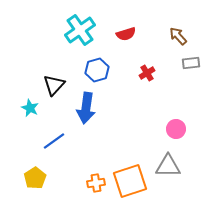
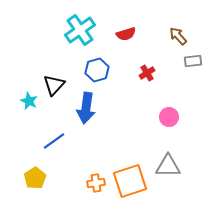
gray rectangle: moved 2 px right, 2 px up
cyan star: moved 1 px left, 7 px up
pink circle: moved 7 px left, 12 px up
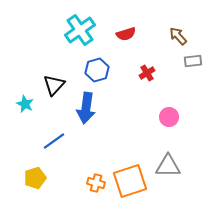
cyan star: moved 4 px left, 3 px down
yellow pentagon: rotated 15 degrees clockwise
orange cross: rotated 24 degrees clockwise
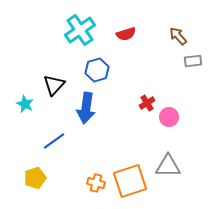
red cross: moved 30 px down
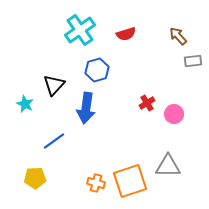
pink circle: moved 5 px right, 3 px up
yellow pentagon: rotated 15 degrees clockwise
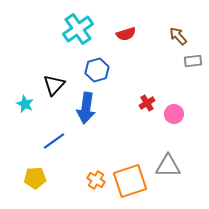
cyan cross: moved 2 px left, 1 px up
orange cross: moved 3 px up; rotated 18 degrees clockwise
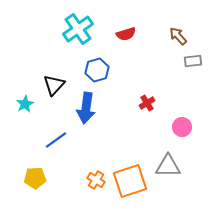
cyan star: rotated 18 degrees clockwise
pink circle: moved 8 px right, 13 px down
blue line: moved 2 px right, 1 px up
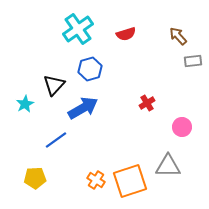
blue hexagon: moved 7 px left, 1 px up
blue arrow: moved 3 px left; rotated 128 degrees counterclockwise
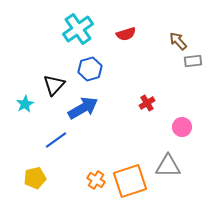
brown arrow: moved 5 px down
yellow pentagon: rotated 10 degrees counterclockwise
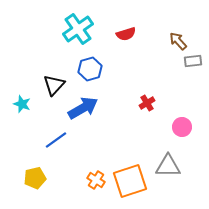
cyan star: moved 3 px left; rotated 24 degrees counterclockwise
